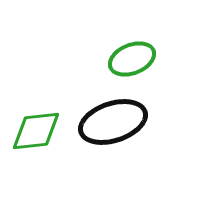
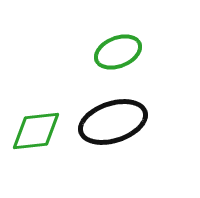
green ellipse: moved 14 px left, 7 px up
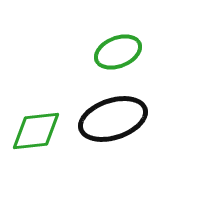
black ellipse: moved 3 px up
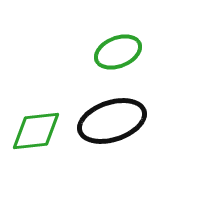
black ellipse: moved 1 px left, 2 px down
